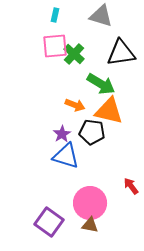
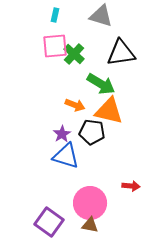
red arrow: rotated 132 degrees clockwise
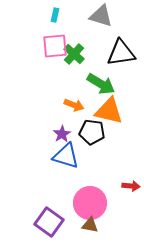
orange arrow: moved 1 px left
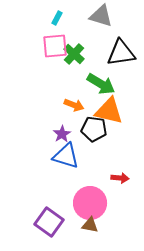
cyan rectangle: moved 2 px right, 3 px down; rotated 16 degrees clockwise
black pentagon: moved 2 px right, 3 px up
red arrow: moved 11 px left, 8 px up
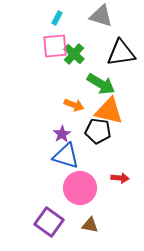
black pentagon: moved 4 px right, 2 px down
pink circle: moved 10 px left, 15 px up
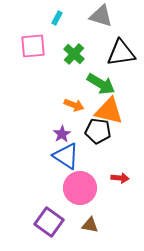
pink square: moved 22 px left
blue triangle: rotated 16 degrees clockwise
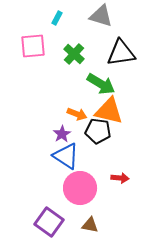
orange arrow: moved 3 px right, 9 px down
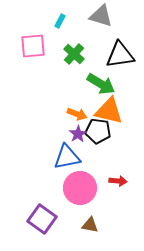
cyan rectangle: moved 3 px right, 3 px down
black triangle: moved 1 px left, 2 px down
purple star: moved 16 px right
blue triangle: moved 1 px right, 1 px down; rotated 44 degrees counterclockwise
red arrow: moved 2 px left, 3 px down
purple square: moved 7 px left, 3 px up
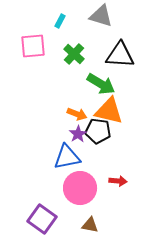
black triangle: rotated 12 degrees clockwise
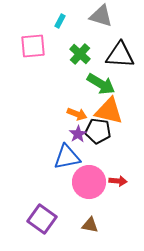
green cross: moved 6 px right
pink circle: moved 9 px right, 6 px up
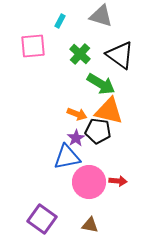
black triangle: rotated 32 degrees clockwise
purple star: moved 2 px left, 4 px down
